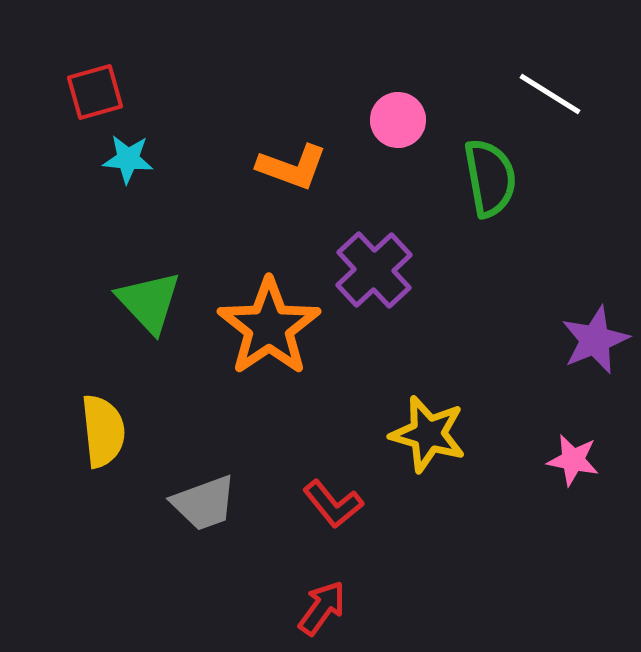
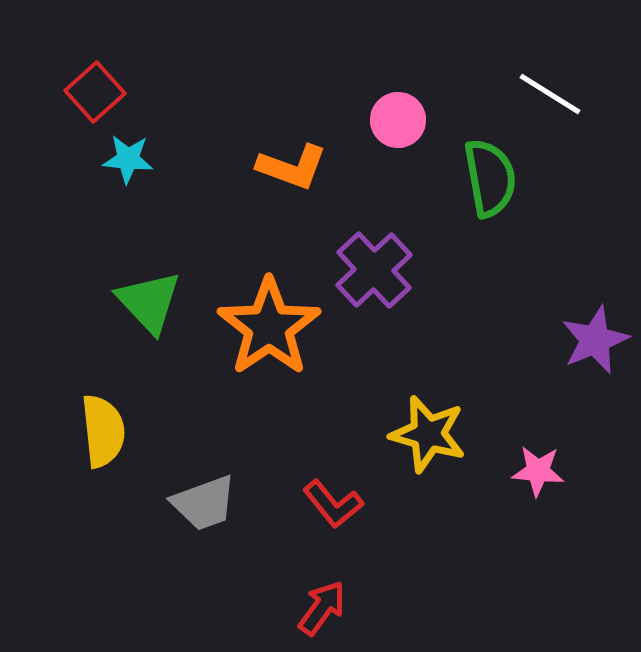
red square: rotated 26 degrees counterclockwise
pink star: moved 35 px left, 11 px down; rotated 6 degrees counterclockwise
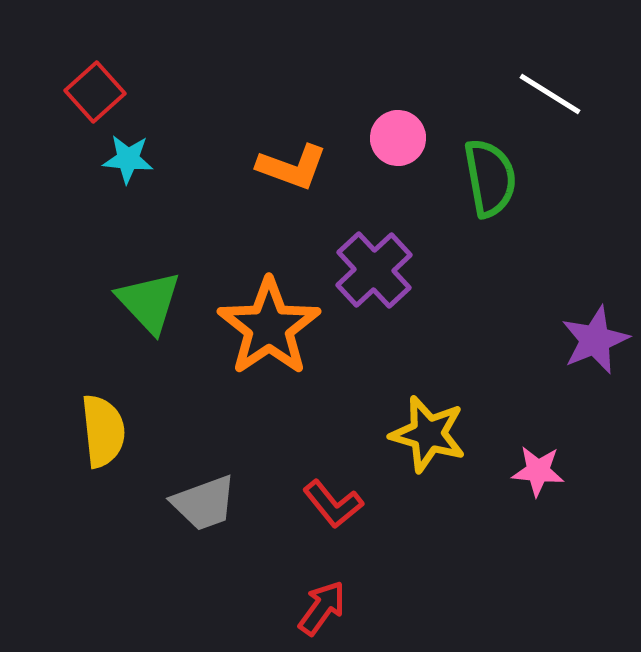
pink circle: moved 18 px down
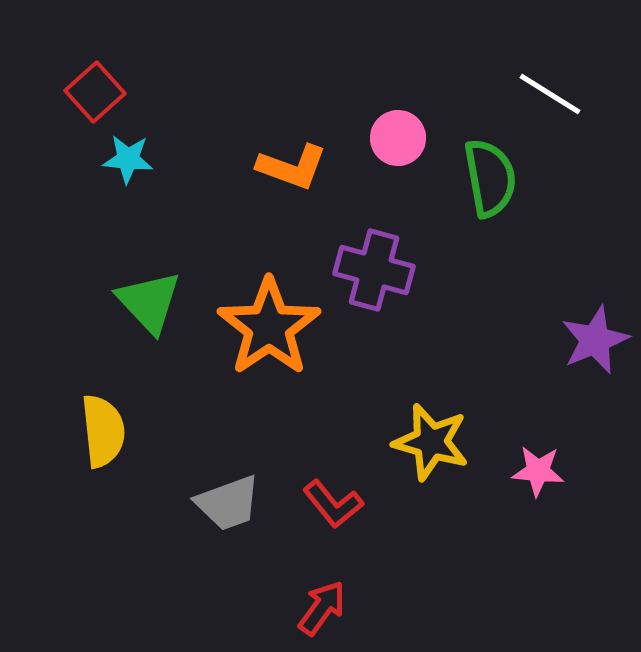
purple cross: rotated 32 degrees counterclockwise
yellow star: moved 3 px right, 8 px down
gray trapezoid: moved 24 px right
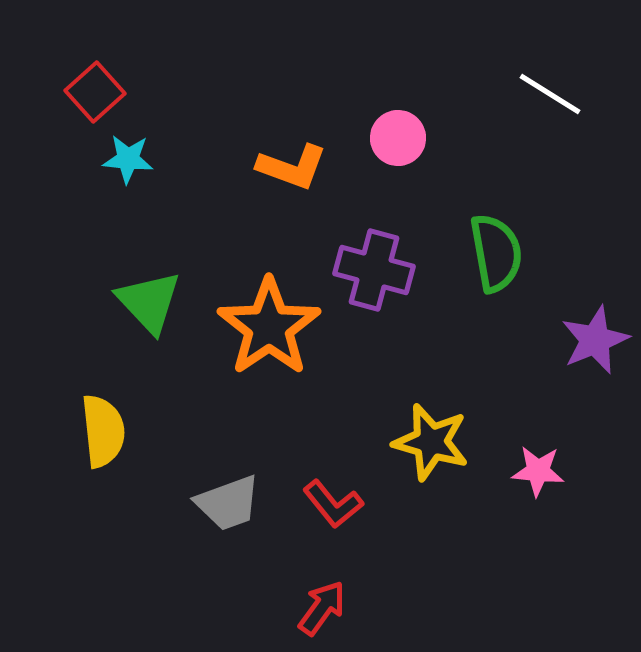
green semicircle: moved 6 px right, 75 px down
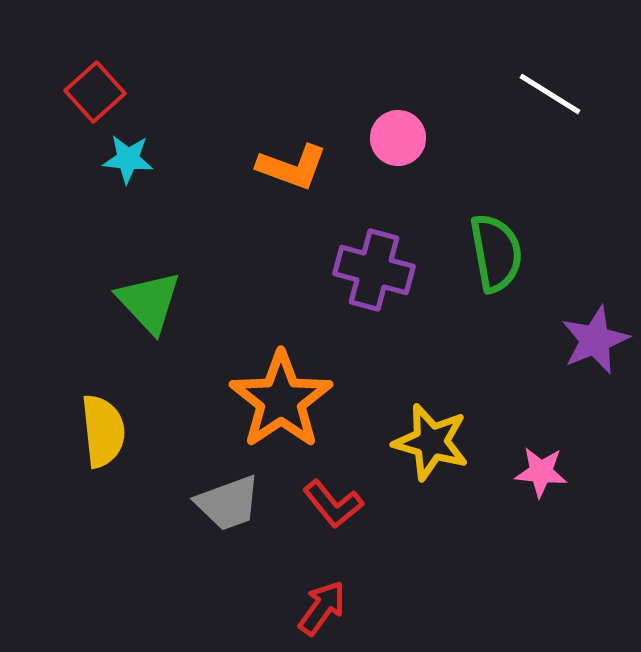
orange star: moved 12 px right, 73 px down
pink star: moved 3 px right, 1 px down
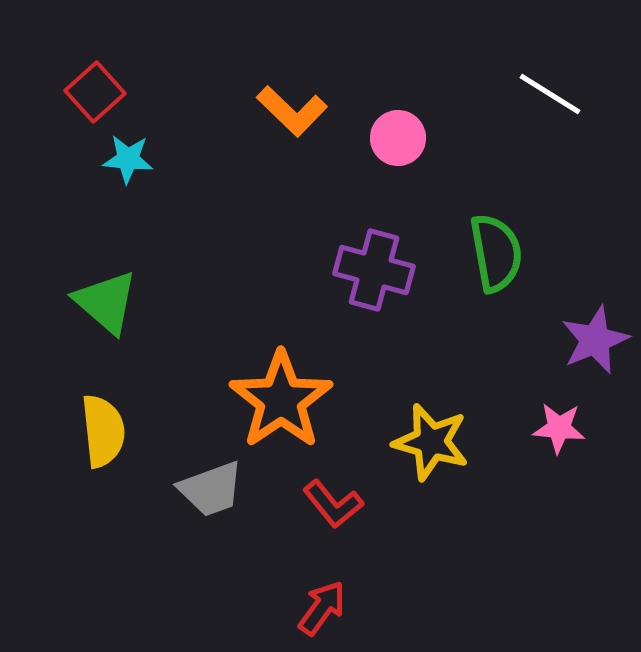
orange L-shape: moved 56 px up; rotated 24 degrees clockwise
green triangle: moved 43 px left; rotated 6 degrees counterclockwise
pink star: moved 18 px right, 44 px up
gray trapezoid: moved 17 px left, 14 px up
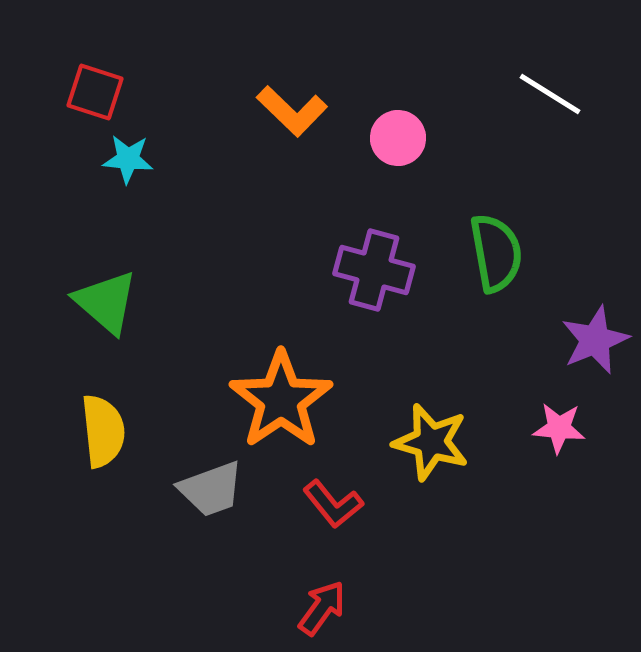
red square: rotated 30 degrees counterclockwise
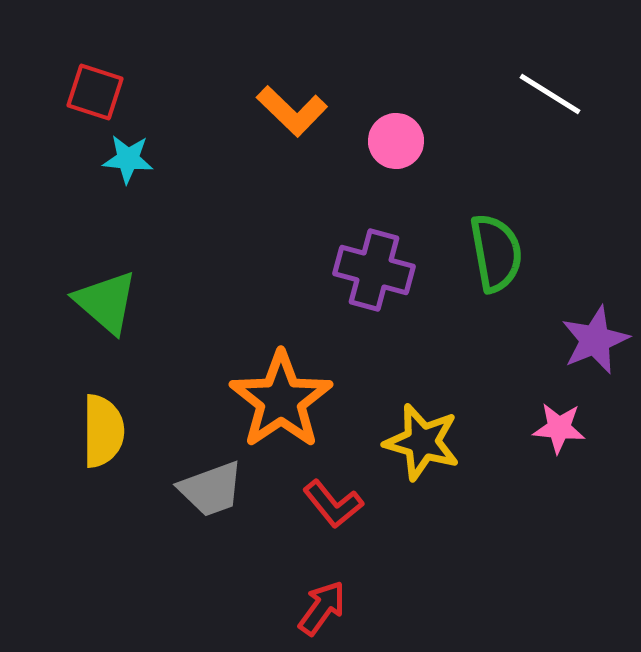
pink circle: moved 2 px left, 3 px down
yellow semicircle: rotated 6 degrees clockwise
yellow star: moved 9 px left
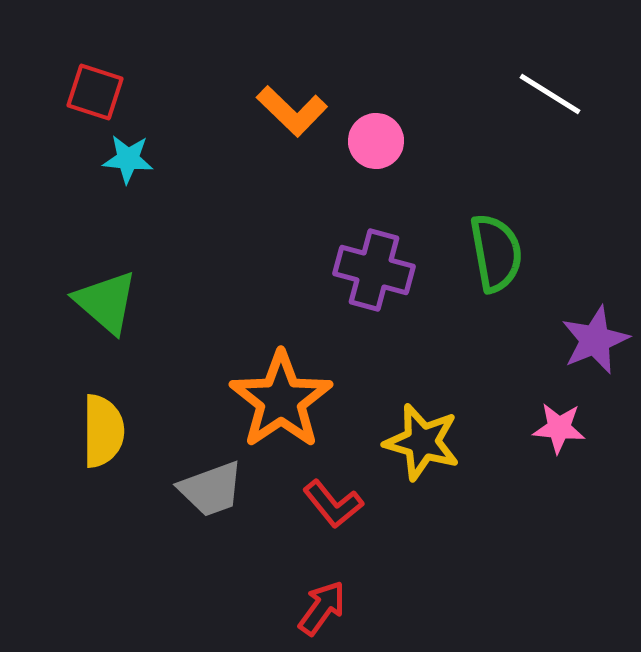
pink circle: moved 20 px left
